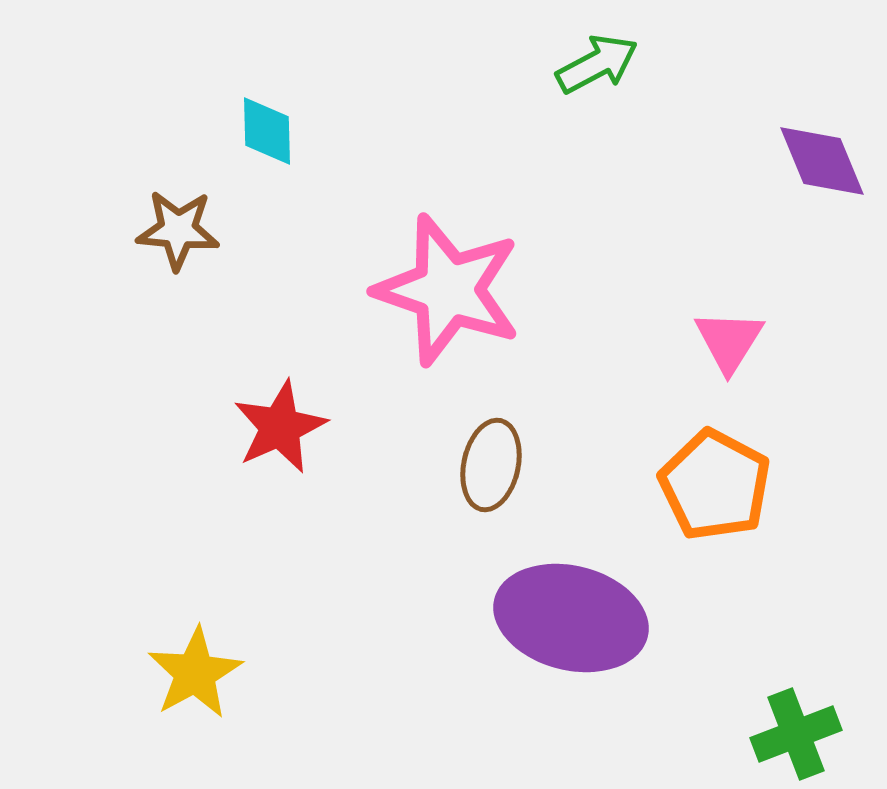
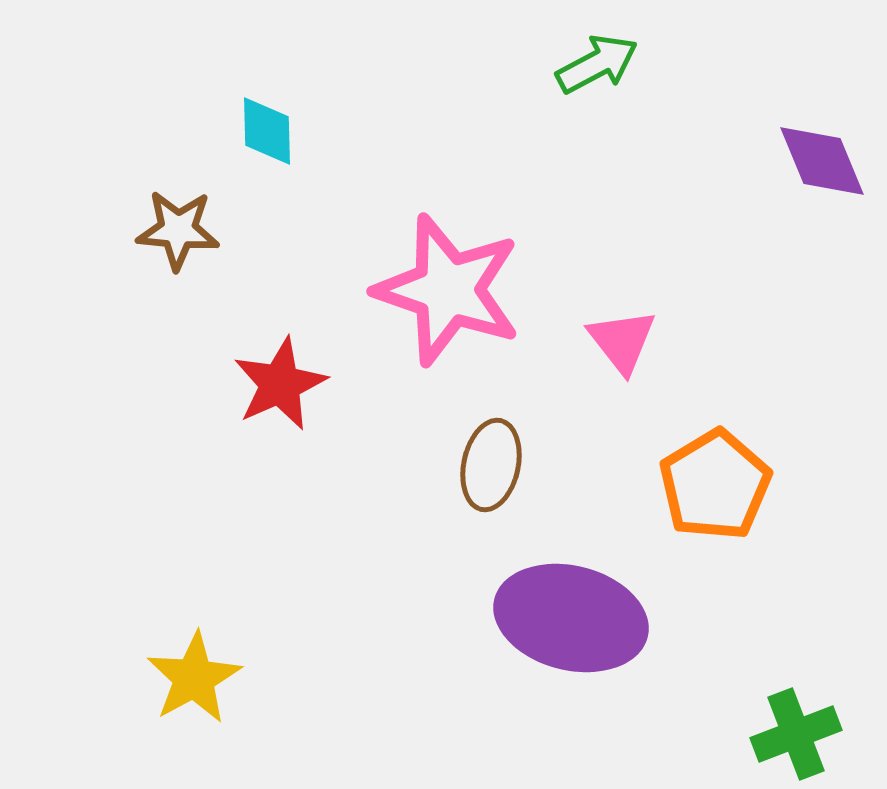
pink triangle: moved 107 px left; rotated 10 degrees counterclockwise
red star: moved 43 px up
orange pentagon: rotated 13 degrees clockwise
yellow star: moved 1 px left, 5 px down
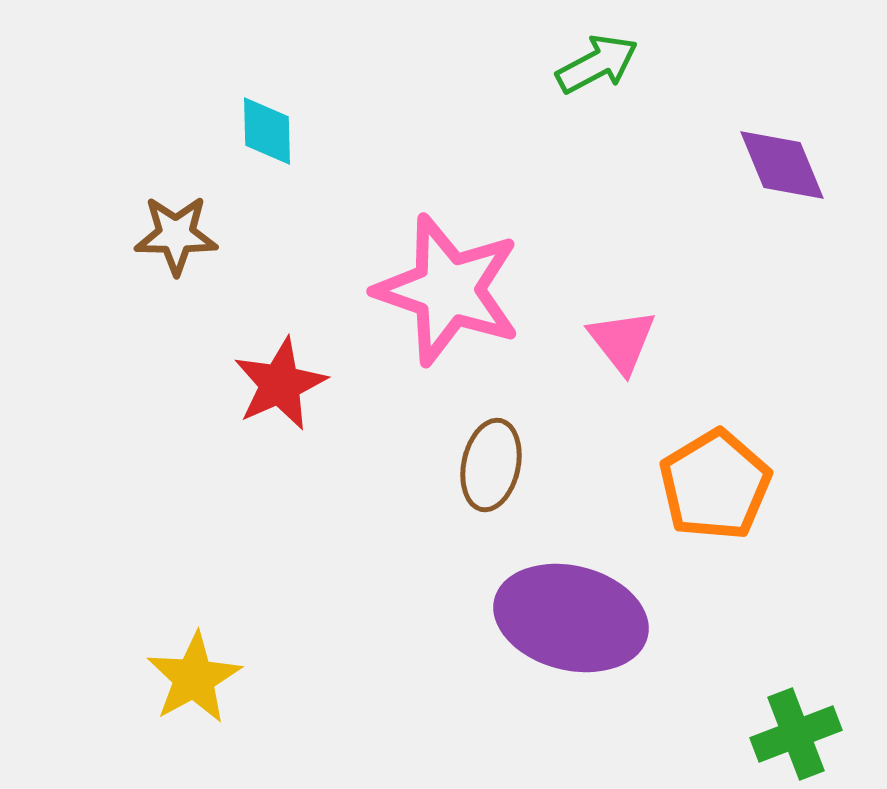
purple diamond: moved 40 px left, 4 px down
brown star: moved 2 px left, 5 px down; rotated 4 degrees counterclockwise
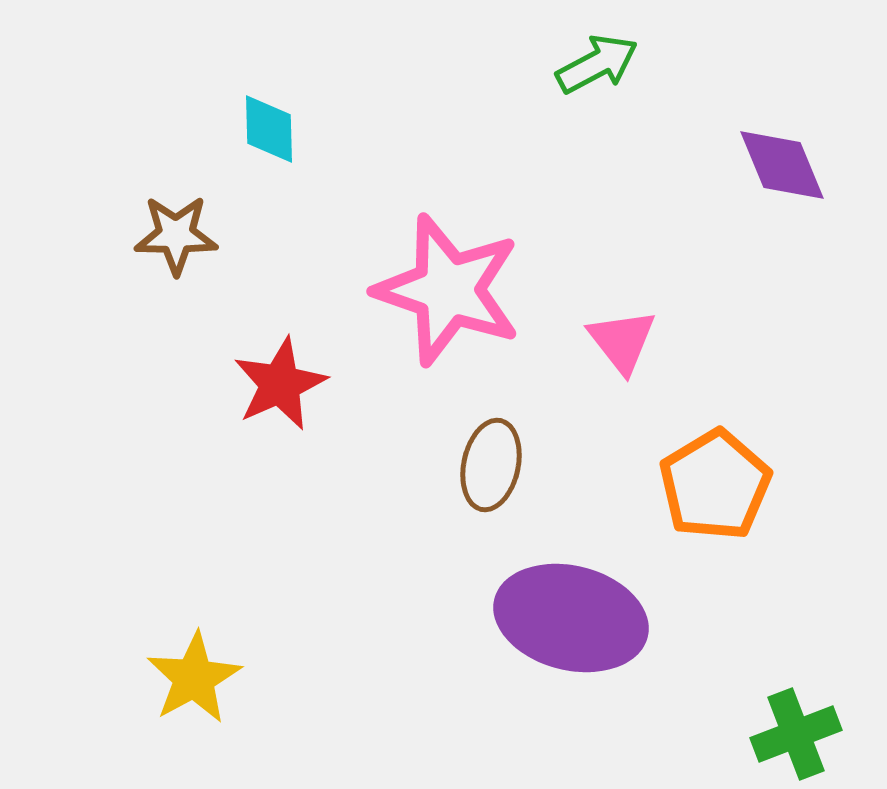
cyan diamond: moved 2 px right, 2 px up
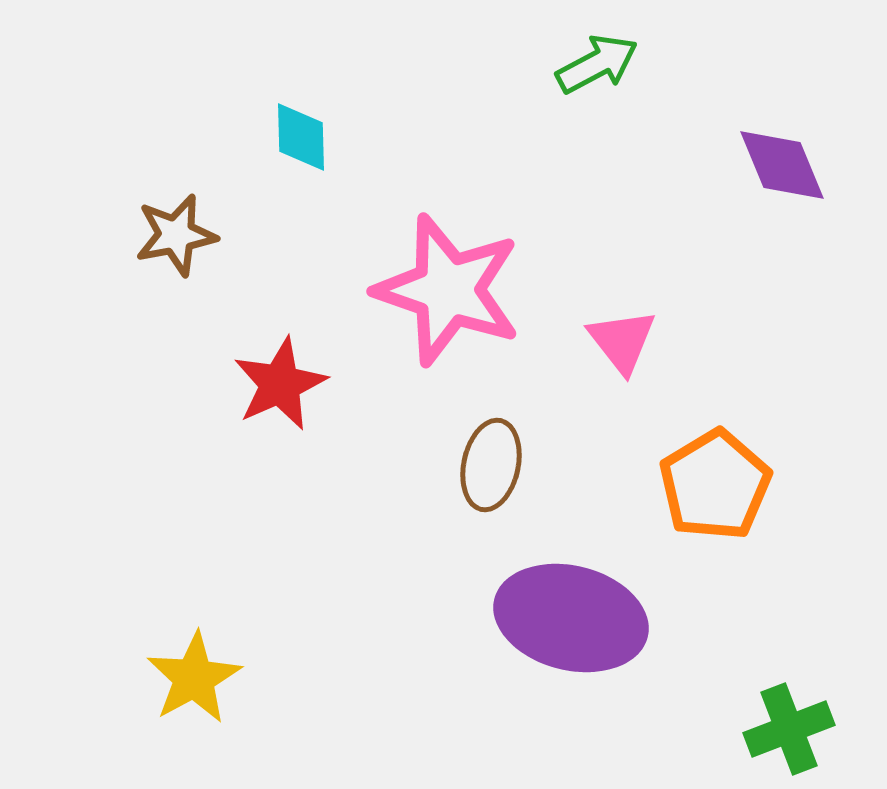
cyan diamond: moved 32 px right, 8 px down
brown star: rotated 12 degrees counterclockwise
green cross: moved 7 px left, 5 px up
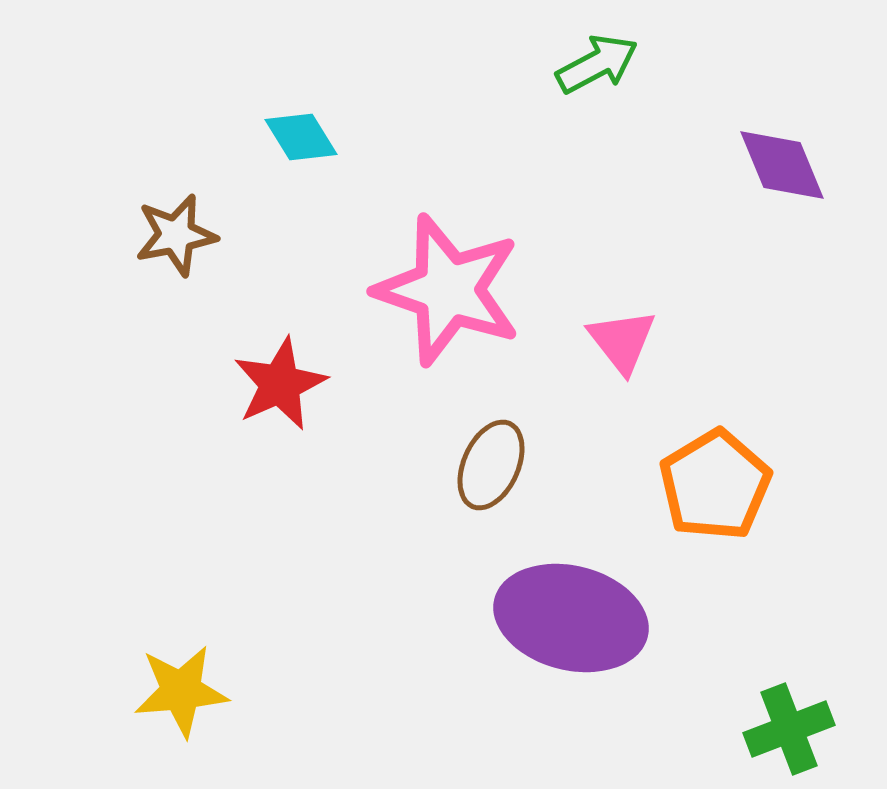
cyan diamond: rotated 30 degrees counterclockwise
brown ellipse: rotated 12 degrees clockwise
yellow star: moved 13 px left, 13 px down; rotated 24 degrees clockwise
